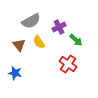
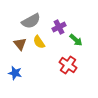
brown triangle: moved 1 px right, 1 px up
red cross: moved 1 px down
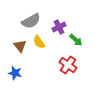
brown triangle: moved 2 px down
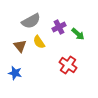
green arrow: moved 2 px right, 6 px up
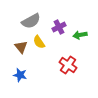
green arrow: moved 2 px right, 1 px down; rotated 128 degrees clockwise
brown triangle: moved 1 px right, 1 px down
blue star: moved 5 px right, 2 px down
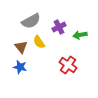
blue star: moved 8 px up
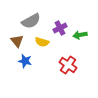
purple cross: moved 1 px right, 1 px down
yellow semicircle: moved 3 px right; rotated 40 degrees counterclockwise
brown triangle: moved 4 px left, 6 px up
blue star: moved 5 px right, 6 px up
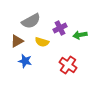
brown triangle: rotated 40 degrees clockwise
